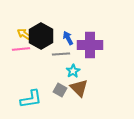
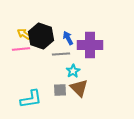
black hexagon: rotated 10 degrees counterclockwise
gray square: rotated 32 degrees counterclockwise
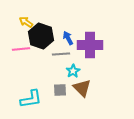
yellow arrow: moved 2 px right, 12 px up
brown triangle: moved 3 px right
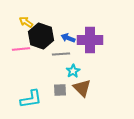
blue arrow: rotated 40 degrees counterclockwise
purple cross: moved 5 px up
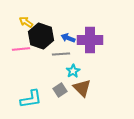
gray square: rotated 32 degrees counterclockwise
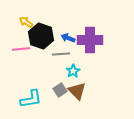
brown triangle: moved 5 px left, 3 px down
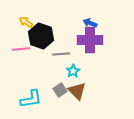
blue arrow: moved 22 px right, 15 px up
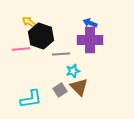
yellow arrow: moved 3 px right
cyan star: rotated 16 degrees clockwise
brown triangle: moved 2 px right, 4 px up
